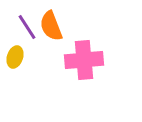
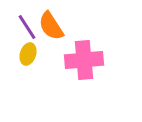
orange semicircle: rotated 12 degrees counterclockwise
yellow ellipse: moved 13 px right, 3 px up
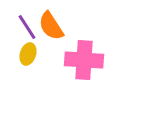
pink cross: rotated 9 degrees clockwise
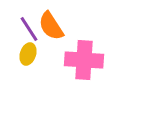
purple line: moved 2 px right, 2 px down
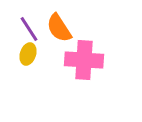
orange semicircle: moved 8 px right, 2 px down
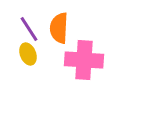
orange semicircle: rotated 36 degrees clockwise
yellow ellipse: rotated 40 degrees counterclockwise
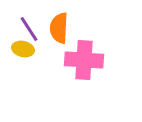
yellow ellipse: moved 5 px left, 5 px up; rotated 55 degrees counterclockwise
